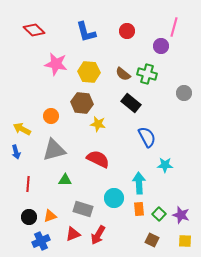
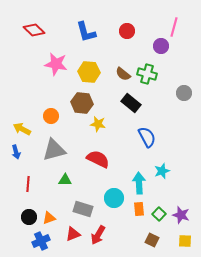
cyan star: moved 3 px left, 6 px down; rotated 21 degrees counterclockwise
orange triangle: moved 1 px left, 2 px down
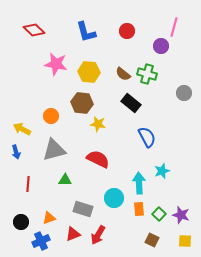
black circle: moved 8 px left, 5 px down
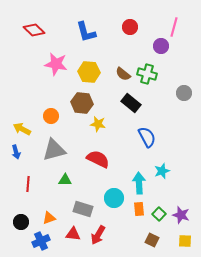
red circle: moved 3 px right, 4 px up
red triangle: rotated 28 degrees clockwise
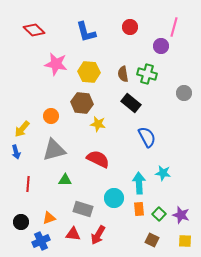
brown semicircle: rotated 42 degrees clockwise
yellow arrow: rotated 78 degrees counterclockwise
cyan star: moved 1 px right, 2 px down; rotated 28 degrees clockwise
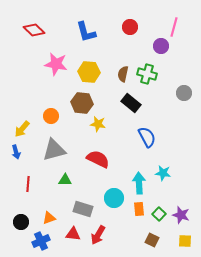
brown semicircle: rotated 21 degrees clockwise
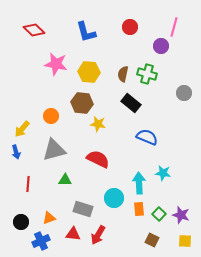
blue semicircle: rotated 40 degrees counterclockwise
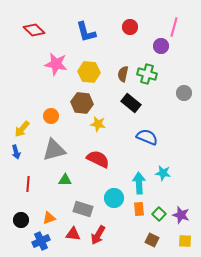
black circle: moved 2 px up
